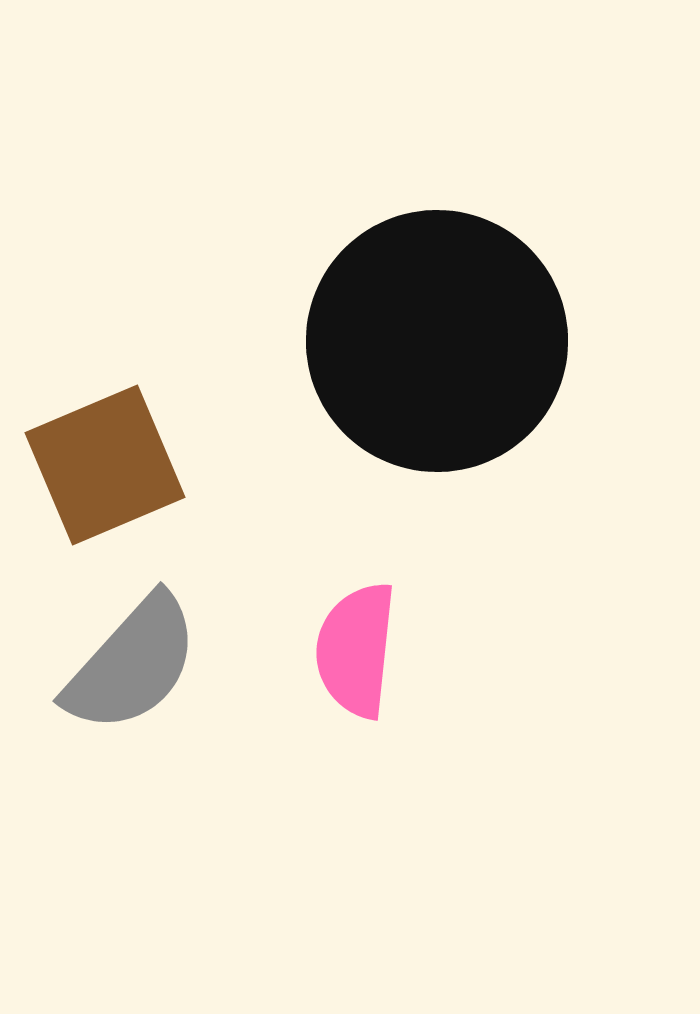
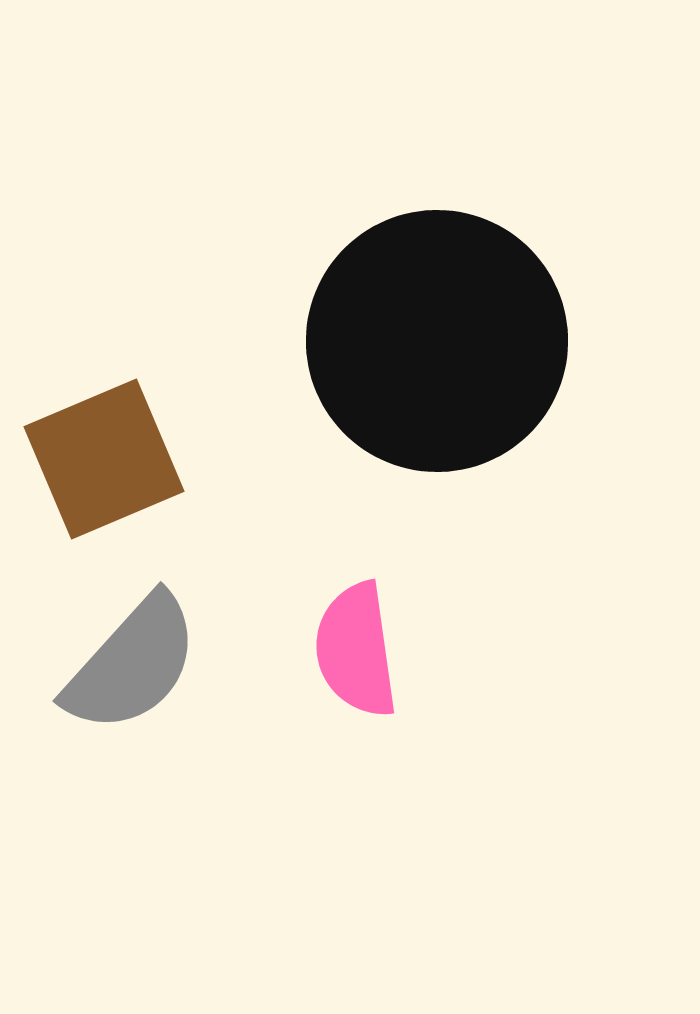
brown square: moved 1 px left, 6 px up
pink semicircle: rotated 14 degrees counterclockwise
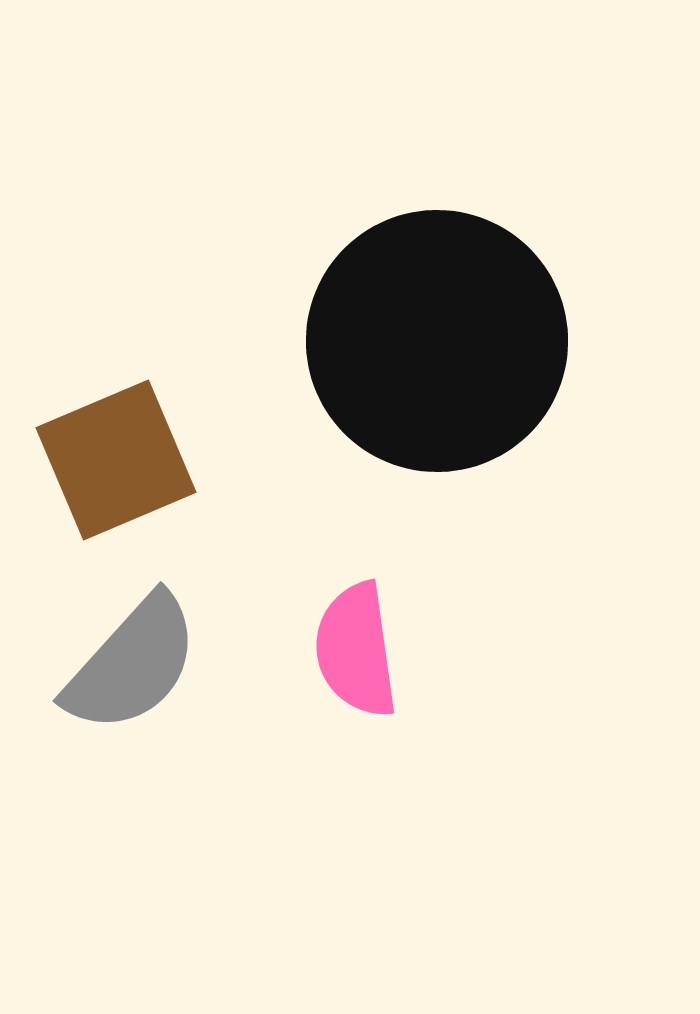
brown square: moved 12 px right, 1 px down
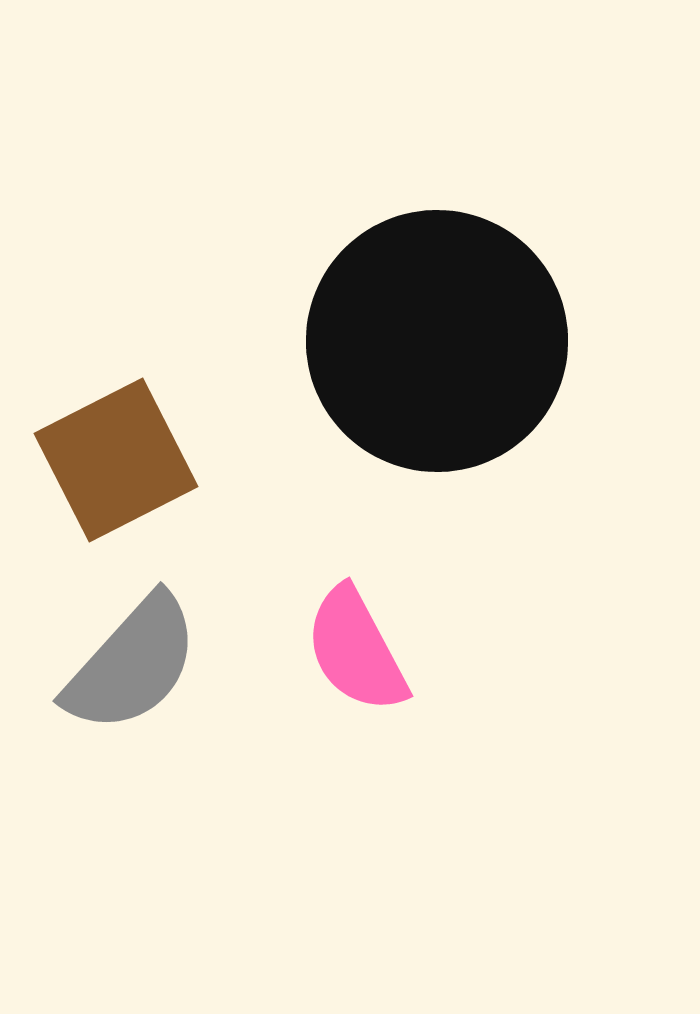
brown square: rotated 4 degrees counterclockwise
pink semicircle: rotated 20 degrees counterclockwise
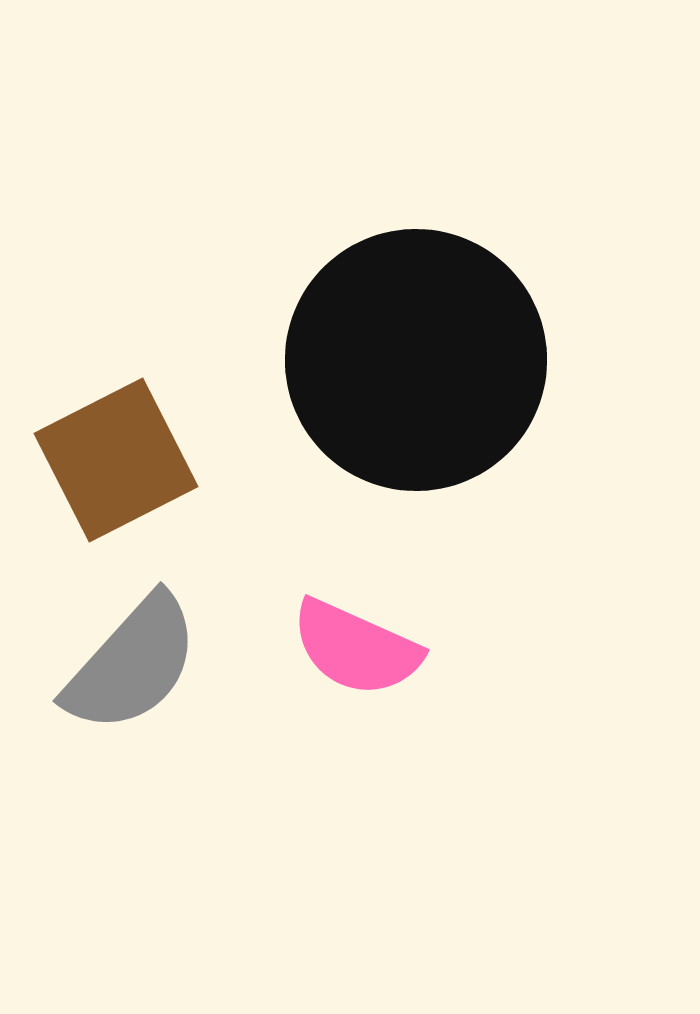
black circle: moved 21 px left, 19 px down
pink semicircle: moved 2 px up; rotated 38 degrees counterclockwise
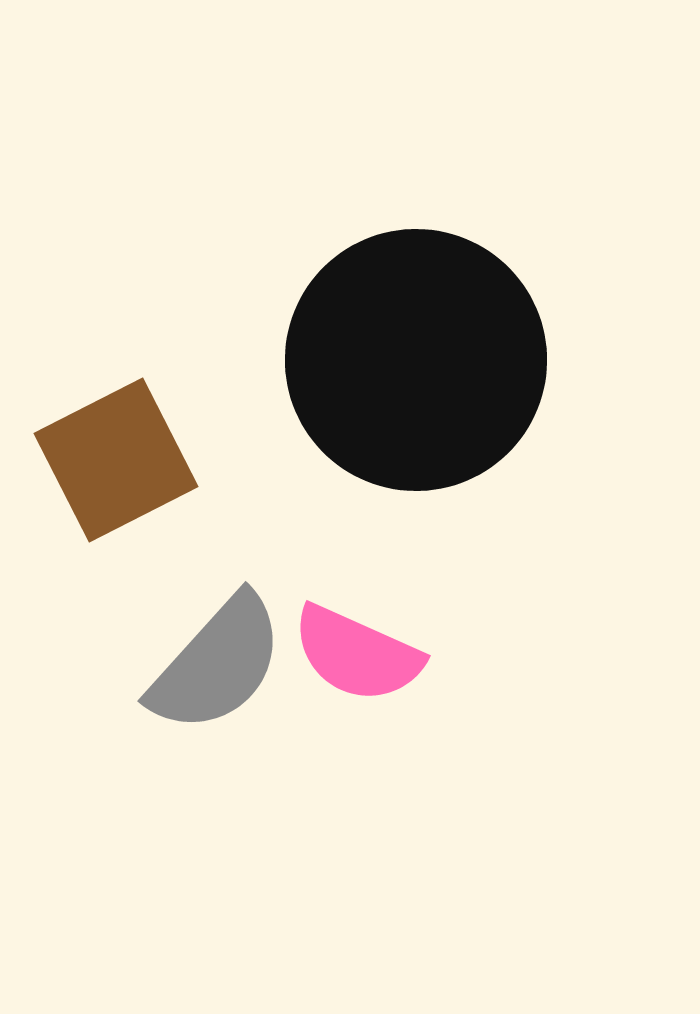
pink semicircle: moved 1 px right, 6 px down
gray semicircle: moved 85 px right
